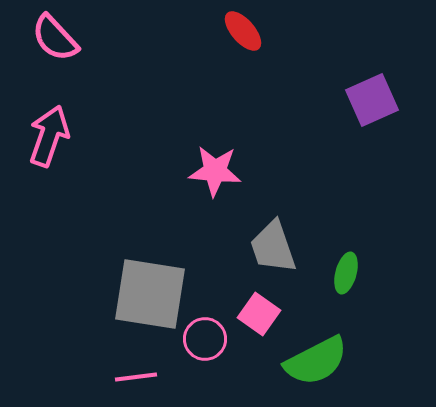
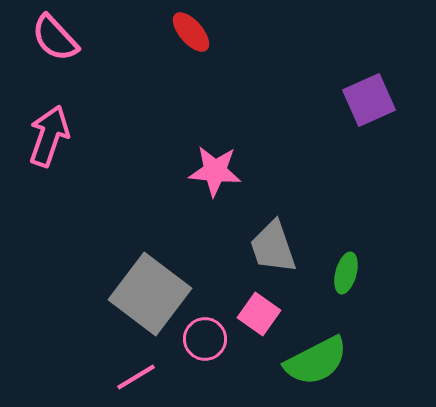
red ellipse: moved 52 px left, 1 px down
purple square: moved 3 px left
gray square: rotated 28 degrees clockwise
pink line: rotated 24 degrees counterclockwise
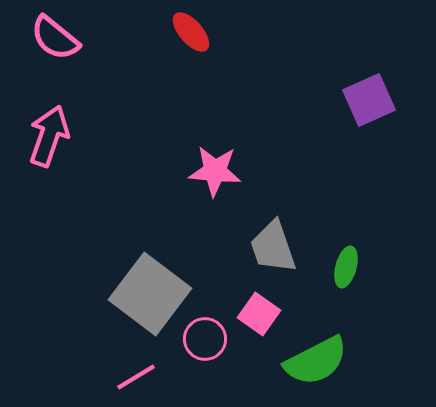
pink semicircle: rotated 8 degrees counterclockwise
green ellipse: moved 6 px up
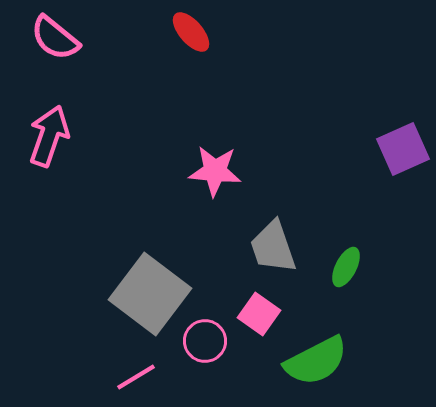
purple square: moved 34 px right, 49 px down
green ellipse: rotated 12 degrees clockwise
pink circle: moved 2 px down
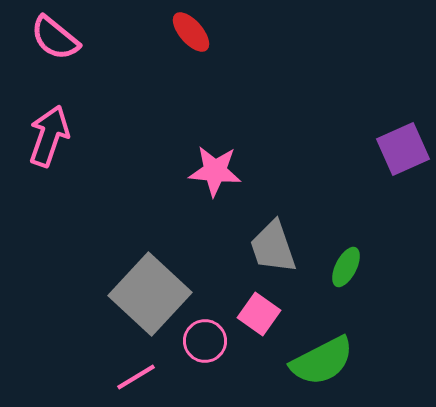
gray square: rotated 6 degrees clockwise
green semicircle: moved 6 px right
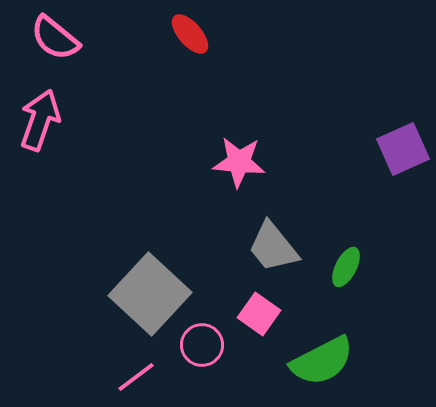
red ellipse: moved 1 px left, 2 px down
pink arrow: moved 9 px left, 16 px up
pink star: moved 24 px right, 9 px up
gray trapezoid: rotated 20 degrees counterclockwise
pink circle: moved 3 px left, 4 px down
pink line: rotated 6 degrees counterclockwise
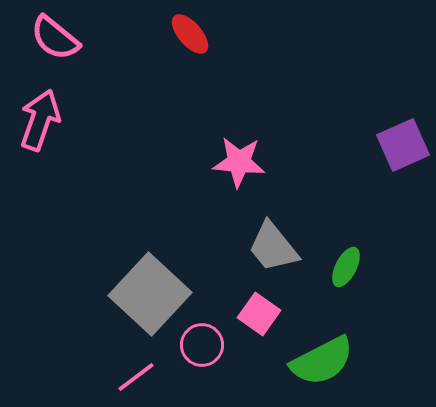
purple square: moved 4 px up
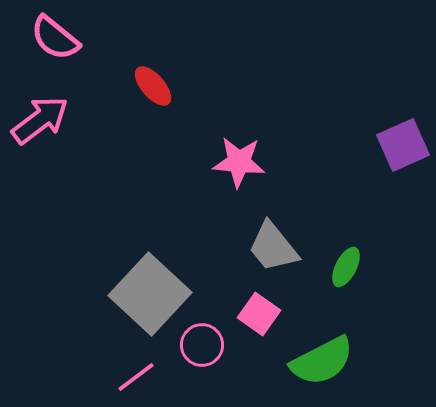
red ellipse: moved 37 px left, 52 px down
pink arrow: rotated 34 degrees clockwise
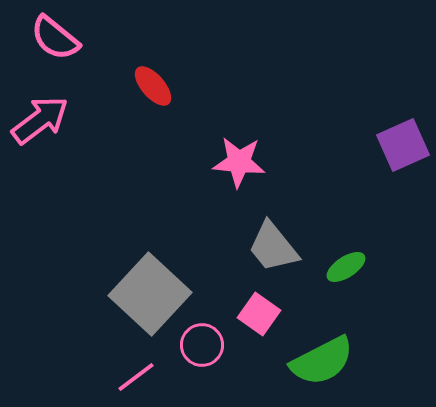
green ellipse: rotated 30 degrees clockwise
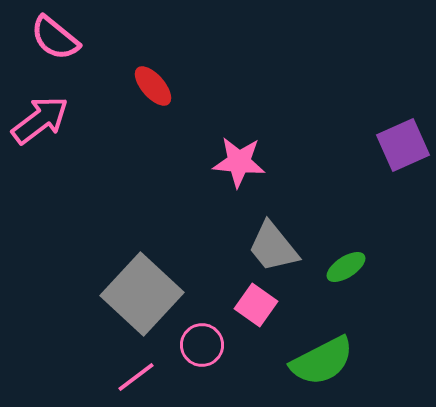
gray square: moved 8 px left
pink square: moved 3 px left, 9 px up
